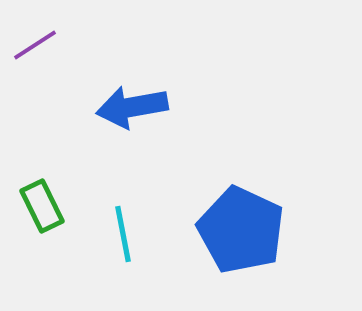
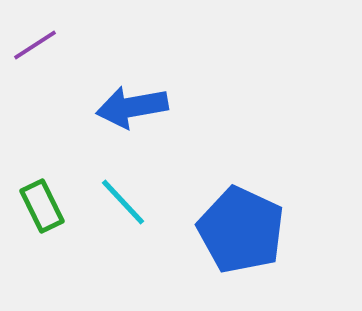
cyan line: moved 32 px up; rotated 32 degrees counterclockwise
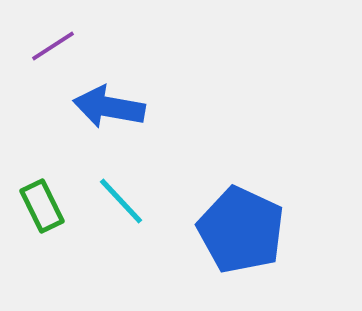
purple line: moved 18 px right, 1 px down
blue arrow: moved 23 px left; rotated 20 degrees clockwise
cyan line: moved 2 px left, 1 px up
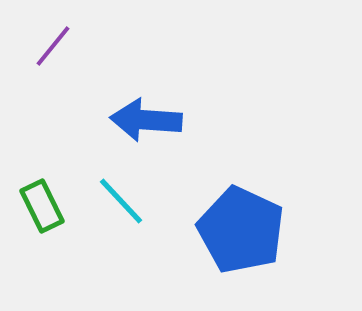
purple line: rotated 18 degrees counterclockwise
blue arrow: moved 37 px right, 13 px down; rotated 6 degrees counterclockwise
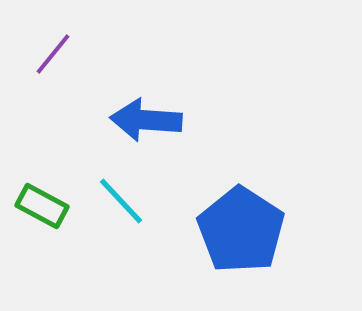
purple line: moved 8 px down
green rectangle: rotated 36 degrees counterclockwise
blue pentagon: rotated 8 degrees clockwise
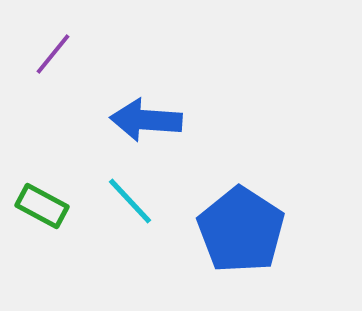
cyan line: moved 9 px right
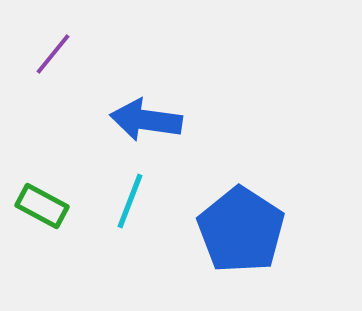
blue arrow: rotated 4 degrees clockwise
cyan line: rotated 64 degrees clockwise
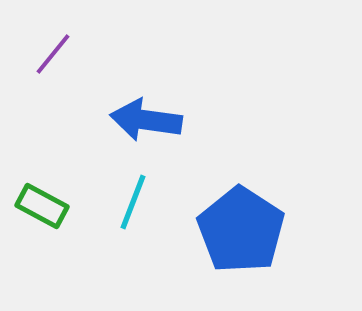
cyan line: moved 3 px right, 1 px down
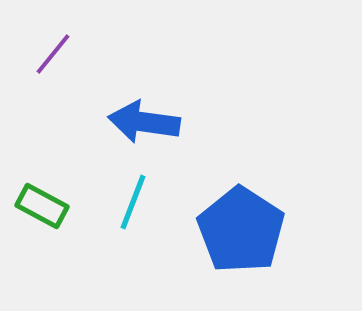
blue arrow: moved 2 px left, 2 px down
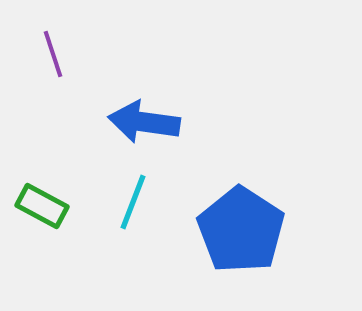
purple line: rotated 57 degrees counterclockwise
